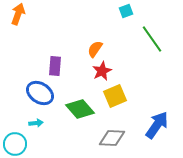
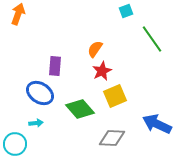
blue arrow: moved 1 px up; rotated 100 degrees counterclockwise
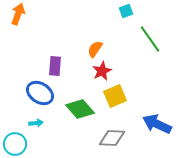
green line: moved 2 px left
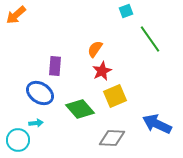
orange arrow: moved 2 px left, 1 px down; rotated 150 degrees counterclockwise
cyan circle: moved 3 px right, 4 px up
